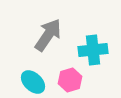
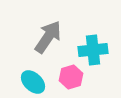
gray arrow: moved 2 px down
pink hexagon: moved 1 px right, 3 px up
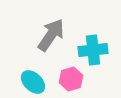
gray arrow: moved 3 px right, 2 px up
pink hexagon: moved 2 px down
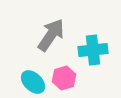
pink hexagon: moved 7 px left, 1 px up
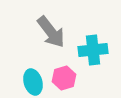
gray arrow: moved 3 px up; rotated 108 degrees clockwise
cyan ellipse: rotated 30 degrees clockwise
